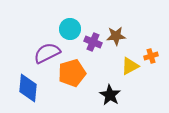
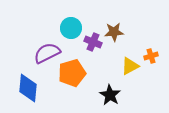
cyan circle: moved 1 px right, 1 px up
brown star: moved 2 px left, 4 px up
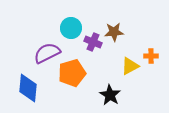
orange cross: rotated 16 degrees clockwise
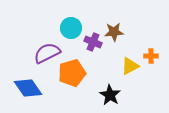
blue diamond: rotated 40 degrees counterclockwise
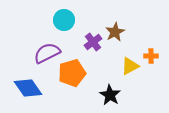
cyan circle: moved 7 px left, 8 px up
brown star: moved 1 px right; rotated 24 degrees counterclockwise
purple cross: rotated 30 degrees clockwise
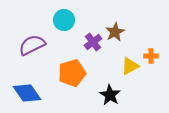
purple semicircle: moved 15 px left, 8 px up
blue diamond: moved 1 px left, 5 px down
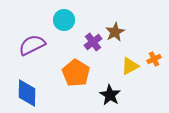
orange cross: moved 3 px right, 3 px down; rotated 24 degrees counterclockwise
orange pentagon: moved 4 px right; rotated 24 degrees counterclockwise
blue diamond: rotated 36 degrees clockwise
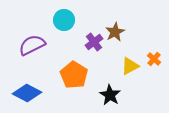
purple cross: moved 1 px right
orange cross: rotated 24 degrees counterclockwise
orange pentagon: moved 2 px left, 2 px down
blue diamond: rotated 64 degrees counterclockwise
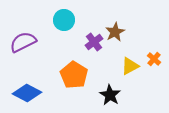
purple semicircle: moved 9 px left, 3 px up
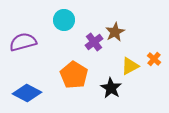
purple semicircle: rotated 12 degrees clockwise
black star: moved 1 px right, 7 px up
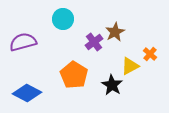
cyan circle: moved 1 px left, 1 px up
orange cross: moved 4 px left, 5 px up
black star: moved 1 px right, 3 px up
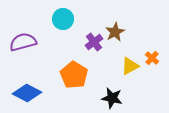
orange cross: moved 2 px right, 4 px down
black star: moved 13 px down; rotated 20 degrees counterclockwise
